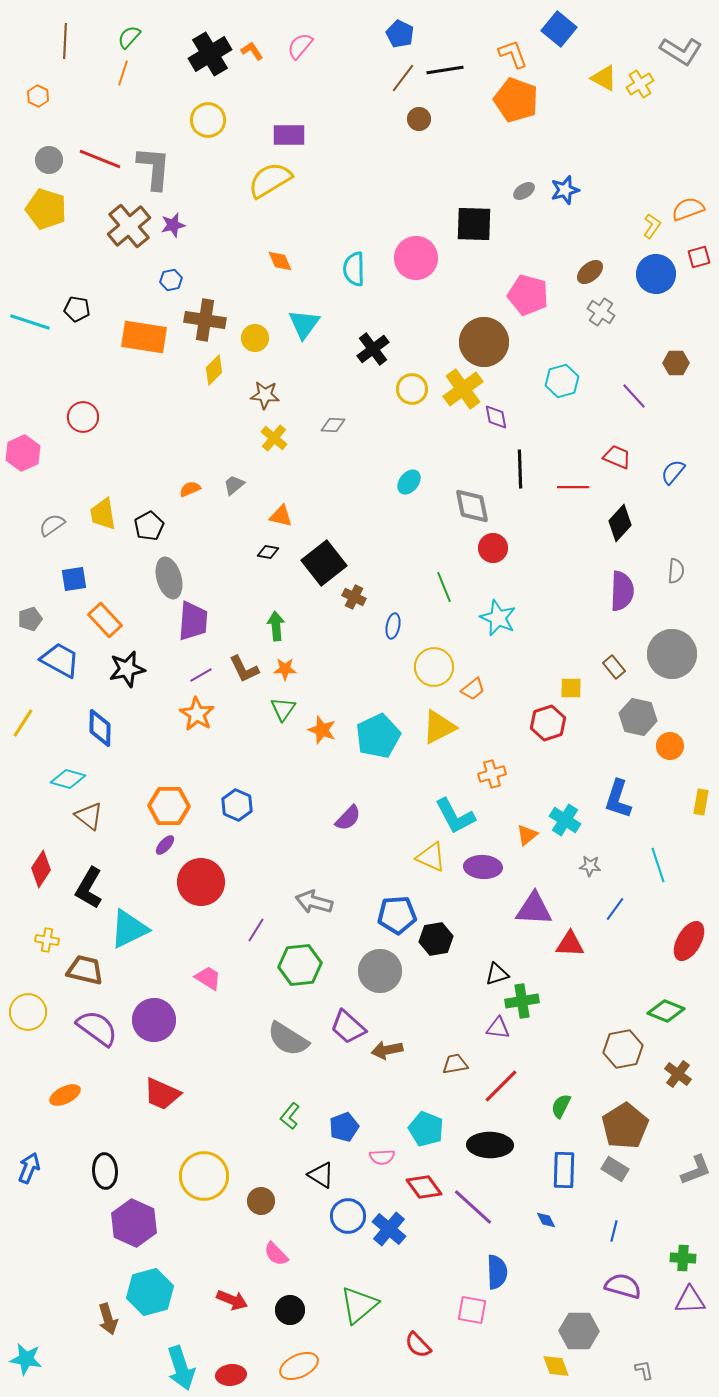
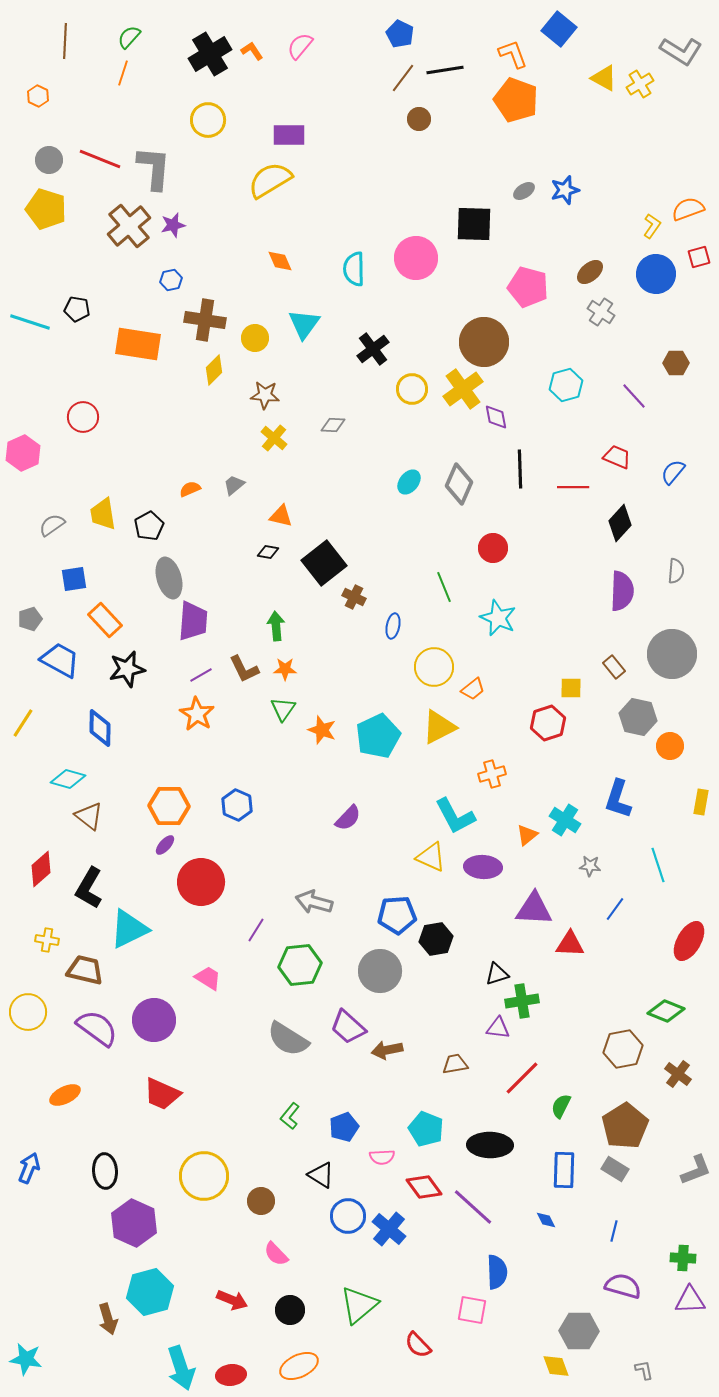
pink pentagon at (528, 295): moved 8 px up
orange rectangle at (144, 337): moved 6 px left, 7 px down
cyan hexagon at (562, 381): moved 4 px right, 4 px down
gray diamond at (472, 506): moved 13 px left, 22 px up; rotated 36 degrees clockwise
red diamond at (41, 869): rotated 15 degrees clockwise
red line at (501, 1086): moved 21 px right, 8 px up
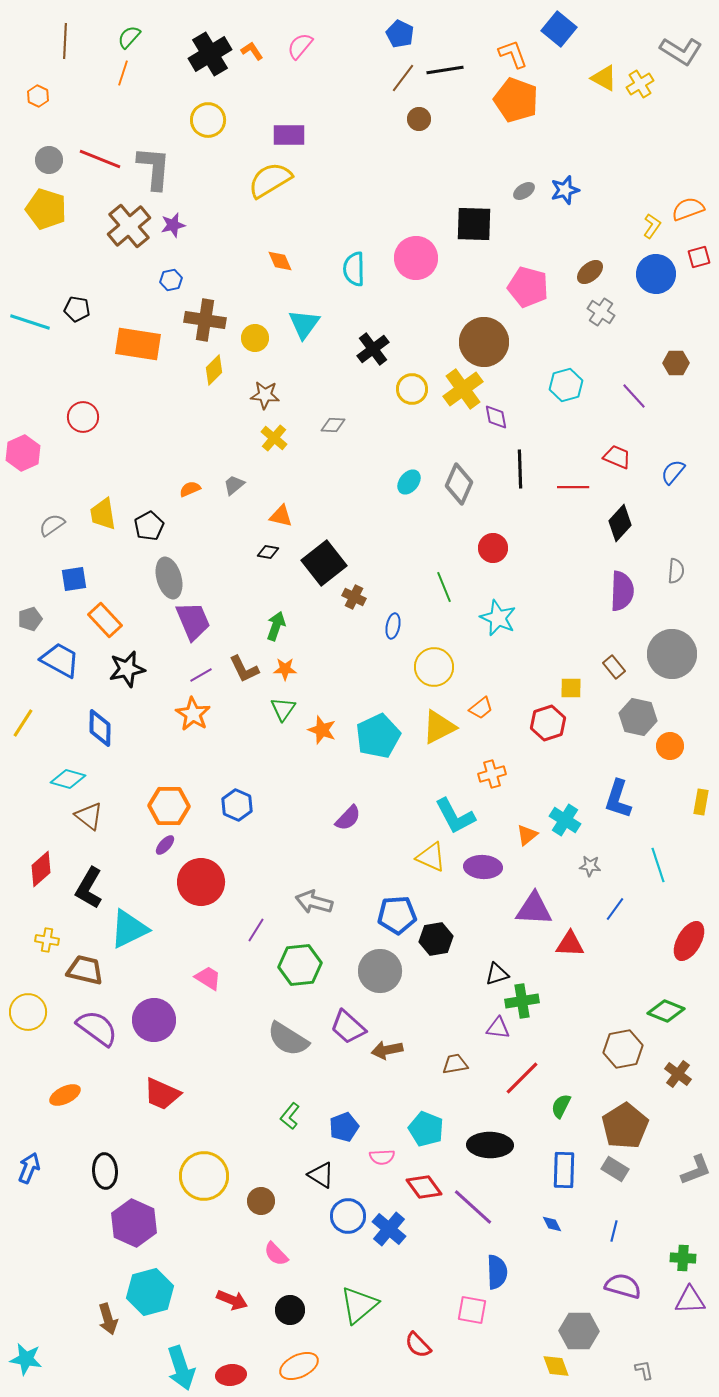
purple trapezoid at (193, 621): rotated 27 degrees counterclockwise
green arrow at (276, 626): rotated 24 degrees clockwise
orange trapezoid at (473, 689): moved 8 px right, 19 px down
orange star at (197, 714): moved 4 px left
blue diamond at (546, 1220): moved 6 px right, 4 px down
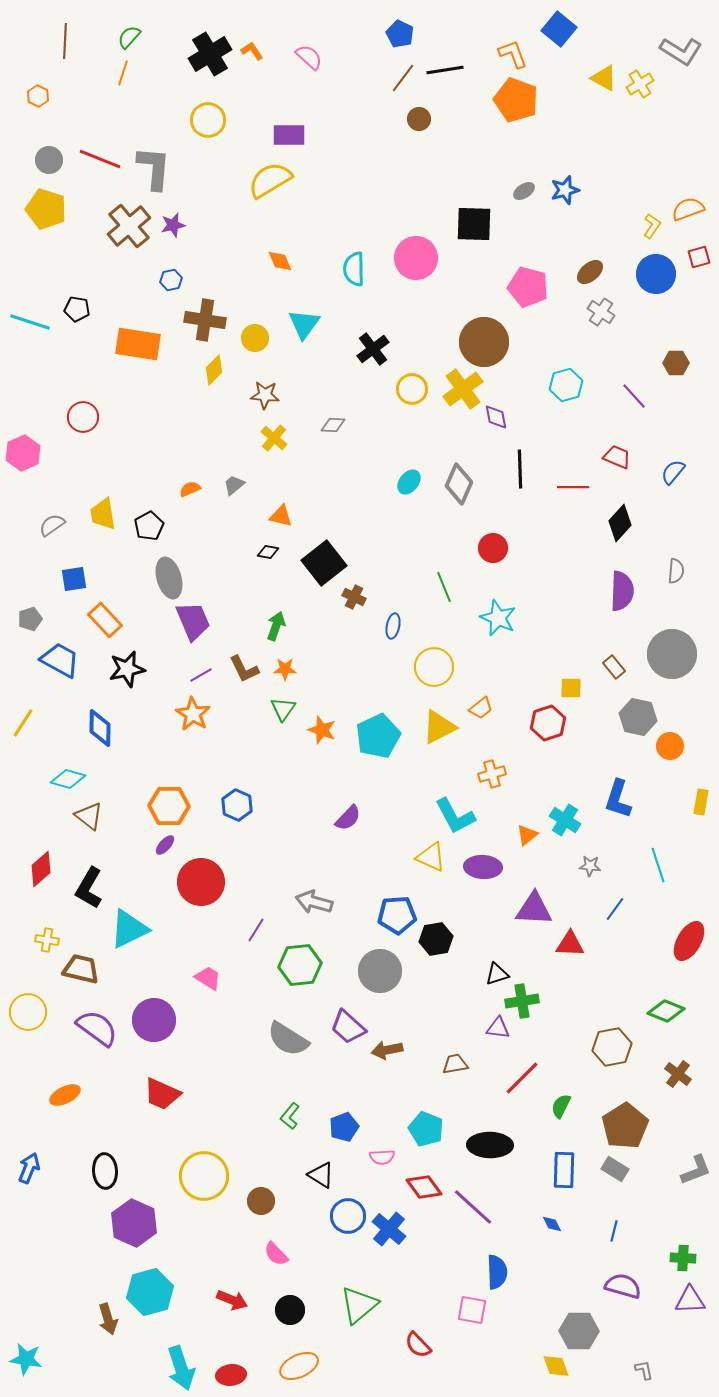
pink semicircle at (300, 46): moved 9 px right, 11 px down; rotated 92 degrees clockwise
brown trapezoid at (85, 970): moved 4 px left, 1 px up
brown hexagon at (623, 1049): moved 11 px left, 2 px up
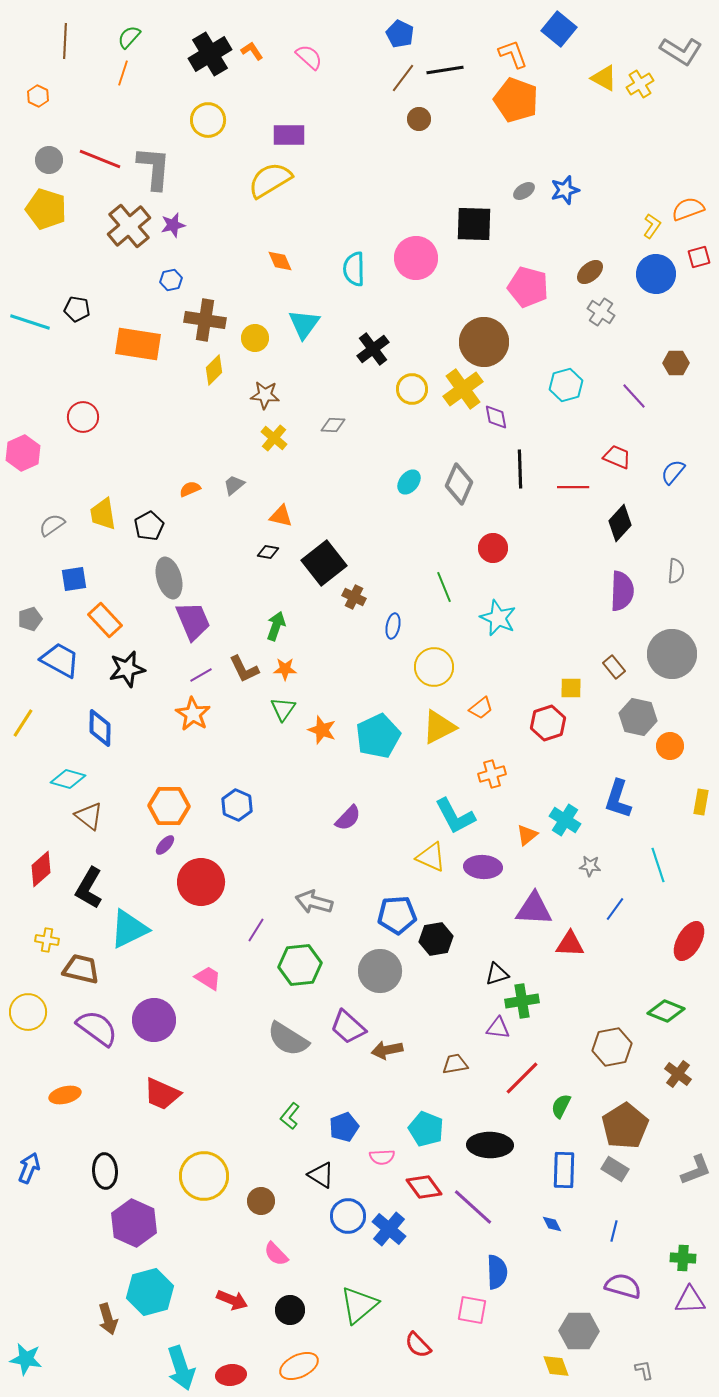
orange ellipse at (65, 1095): rotated 12 degrees clockwise
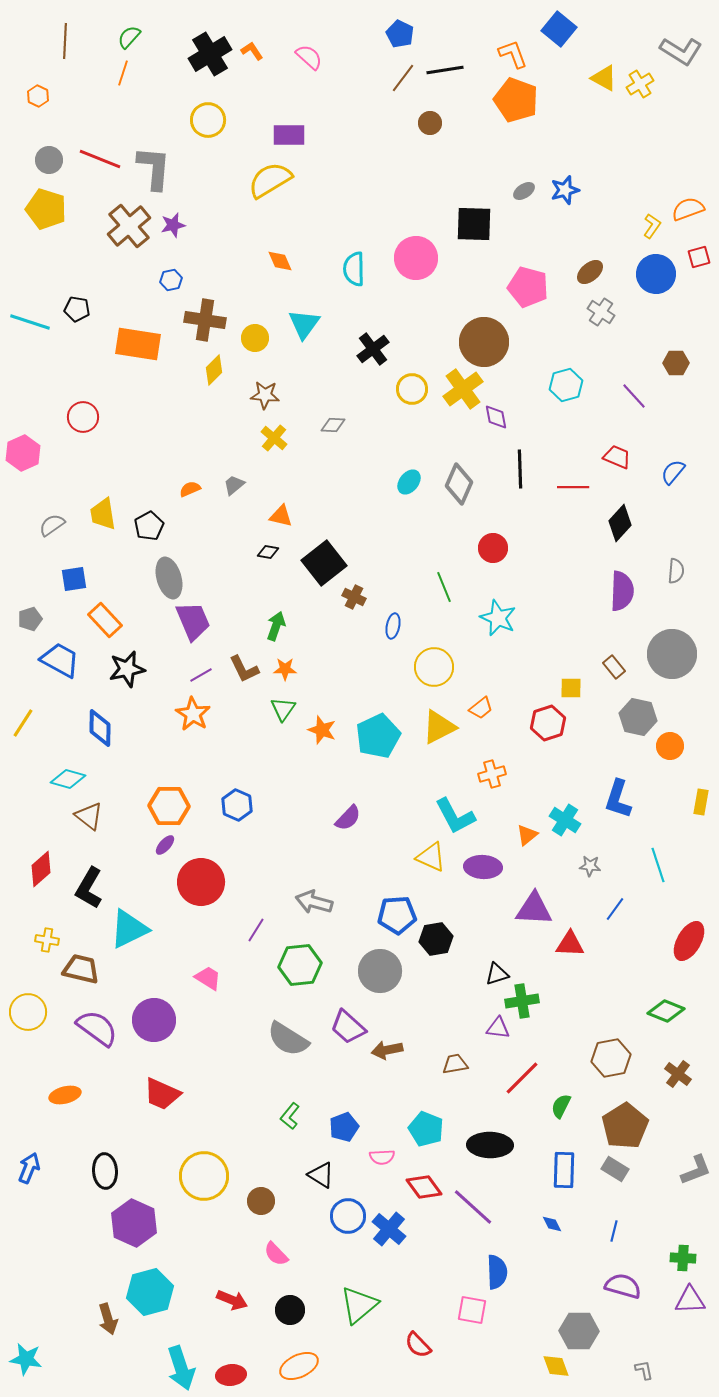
brown circle at (419, 119): moved 11 px right, 4 px down
brown hexagon at (612, 1047): moved 1 px left, 11 px down
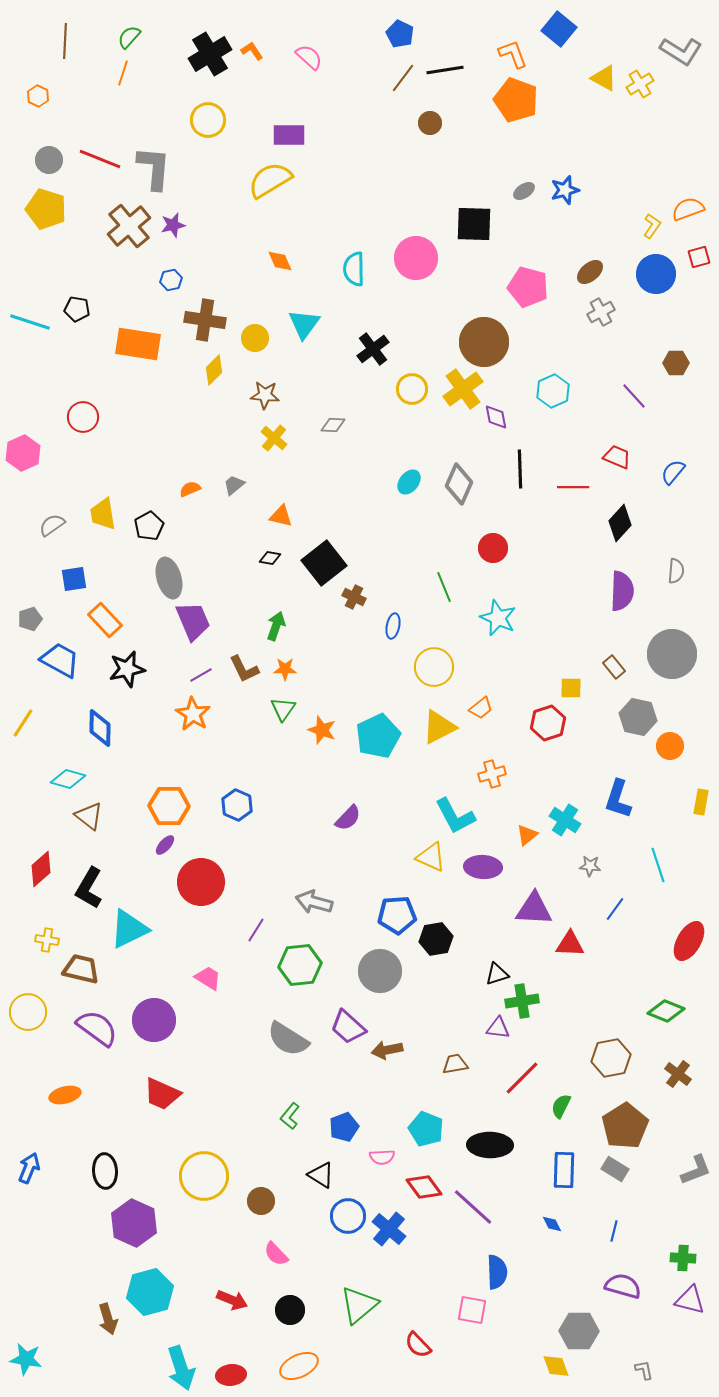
gray cross at (601, 312): rotated 28 degrees clockwise
cyan hexagon at (566, 385): moved 13 px left, 6 px down; rotated 8 degrees counterclockwise
black diamond at (268, 552): moved 2 px right, 6 px down
purple triangle at (690, 1300): rotated 16 degrees clockwise
